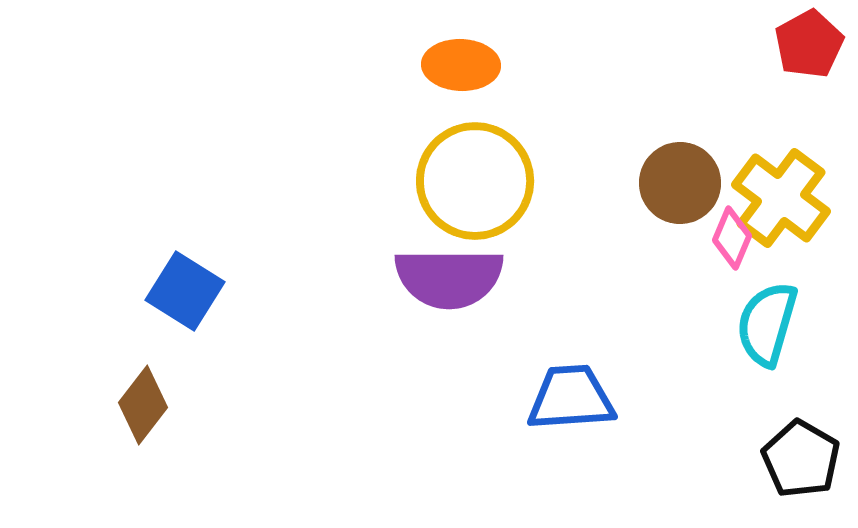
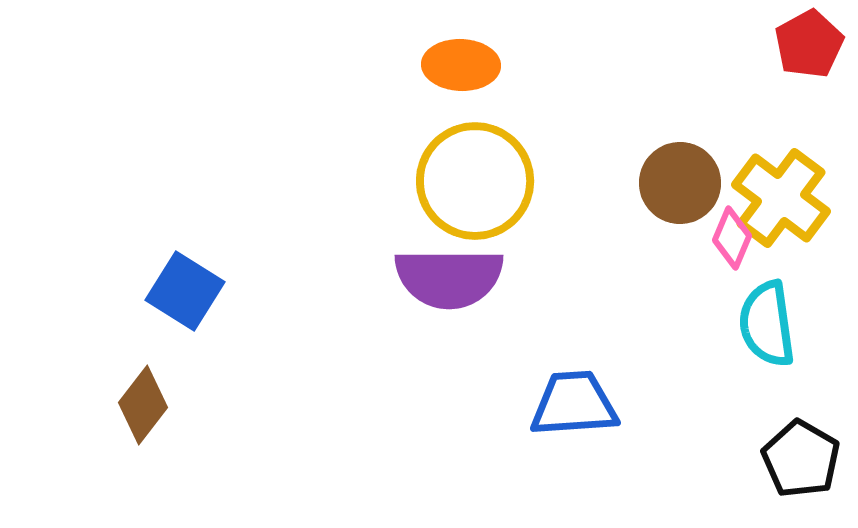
cyan semicircle: rotated 24 degrees counterclockwise
blue trapezoid: moved 3 px right, 6 px down
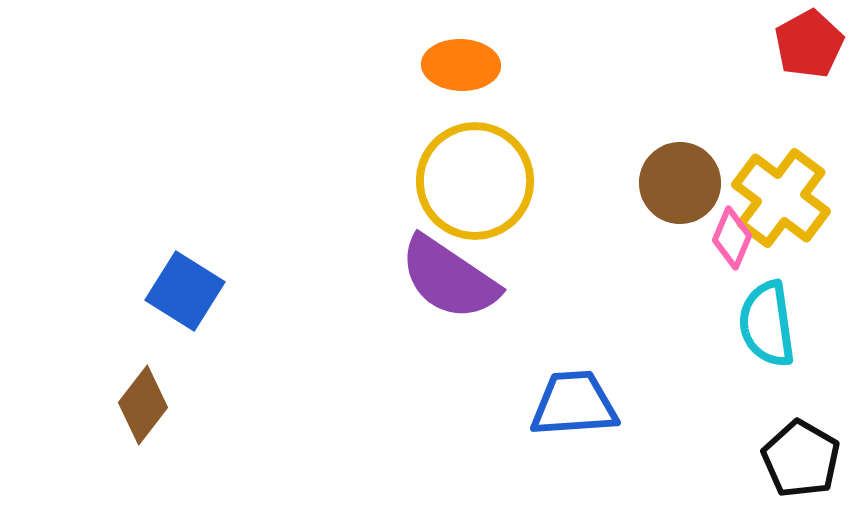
purple semicircle: rotated 34 degrees clockwise
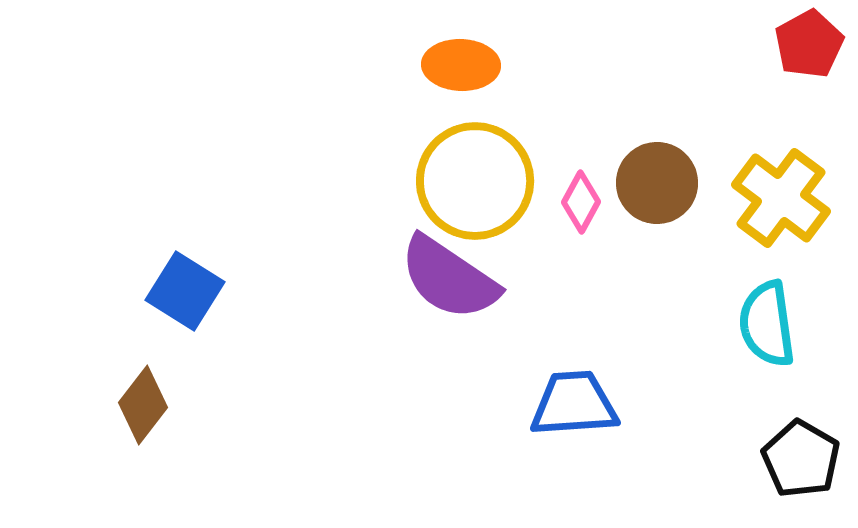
brown circle: moved 23 px left
pink diamond: moved 151 px left, 36 px up; rotated 6 degrees clockwise
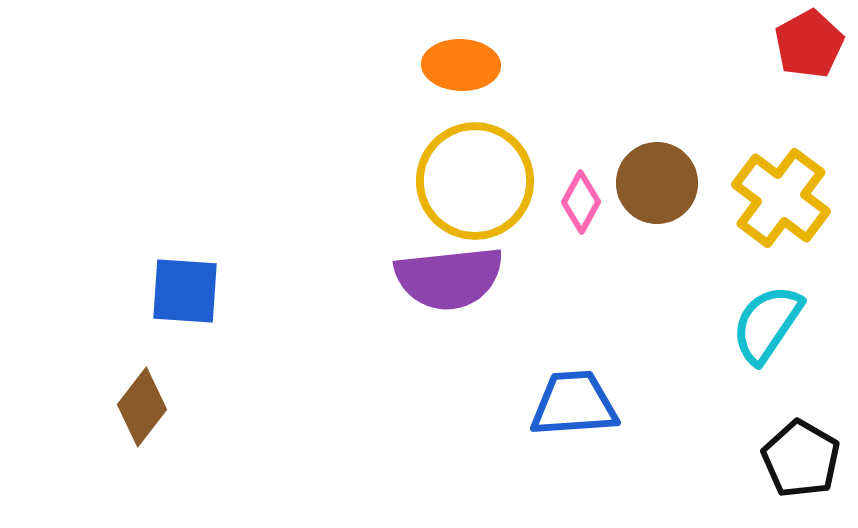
purple semicircle: rotated 40 degrees counterclockwise
blue square: rotated 28 degrees counterclockwise
cyan semicircle: rotated 42 degrees clockwise
brown diamond: moved 1 px left, 2 px down
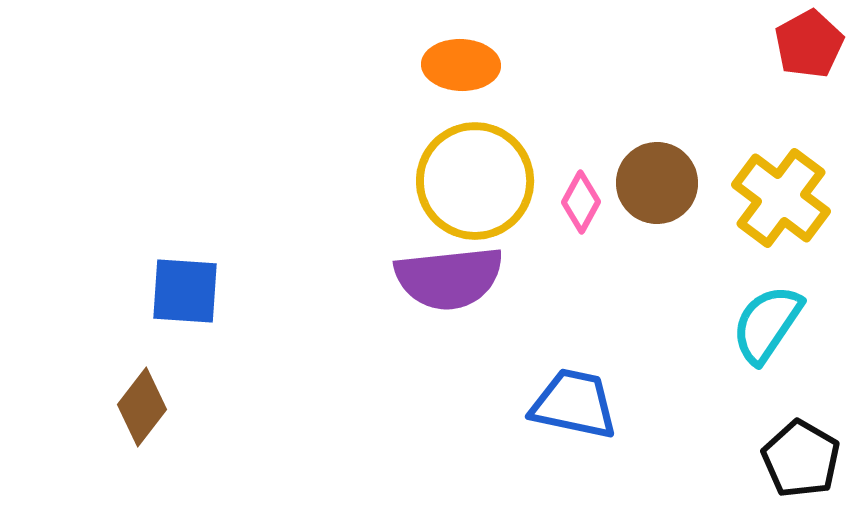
blue trapezoid: rotated 16 degrees clockwise
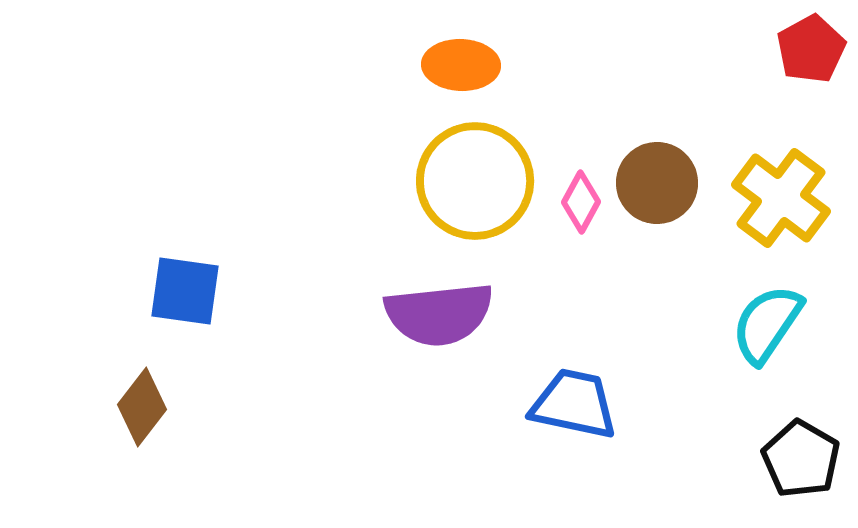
red pentagon: moved 2 px right, 5 px down
purple semicircle: moved 10 px left, 36 px down
blue square: rotated 4 degrees clockwise
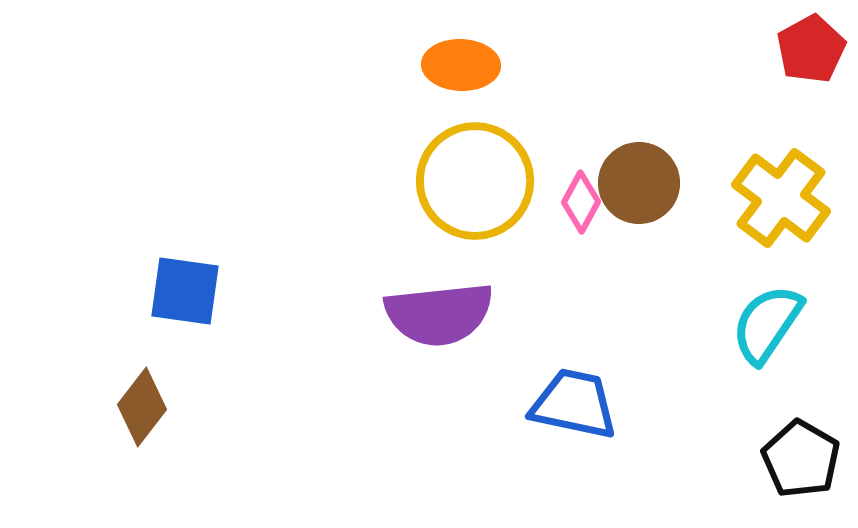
brown circle: moved 18 px left
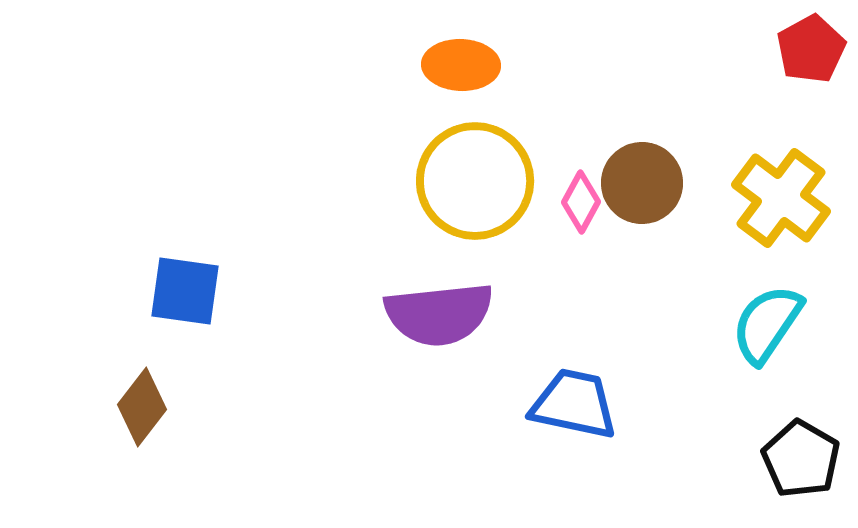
brown circle: moved 3 px right
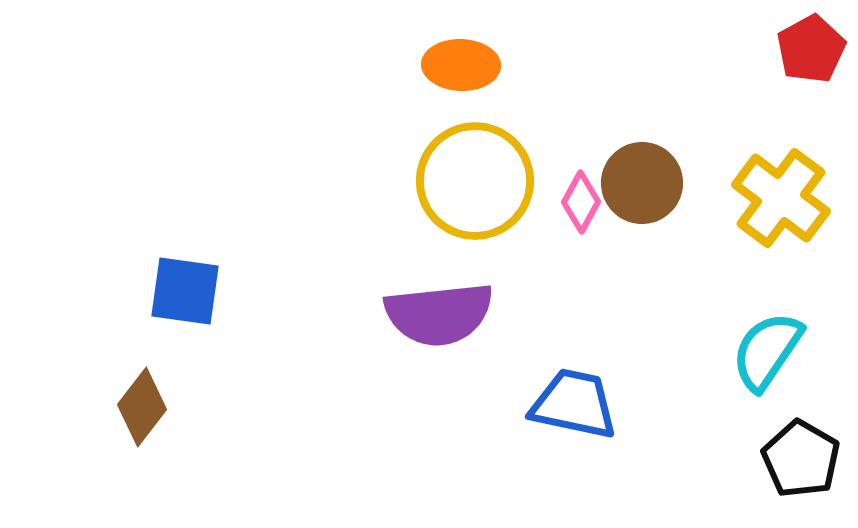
cyan semicircle: moved 27 px down
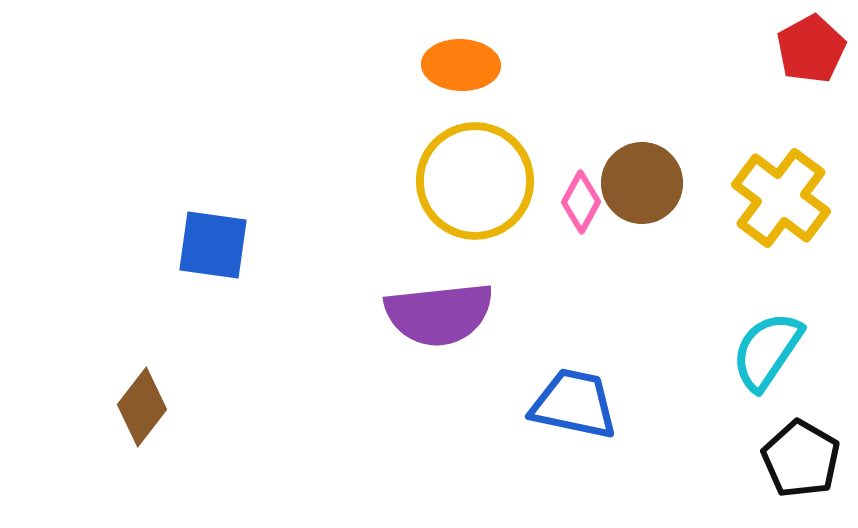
blue square: moved 28 px right, 46 px up
